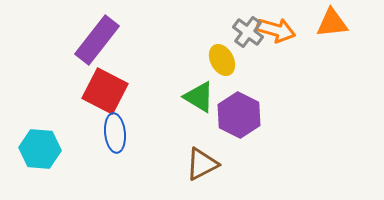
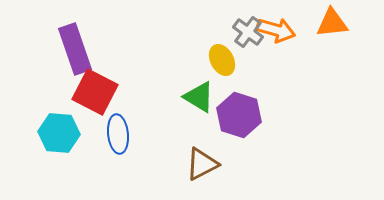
purple rectangle: moved 22 px left, 9 px down; rotated 57 degrees counterclockwise
red square: moved 10 px left, 1 px down
purple hexagon: rotated 9 degrees counterclockwise
blue ellipse: moved 3 px right, 1 px down
cyan hexagon: moved 19 px right, 16 px up
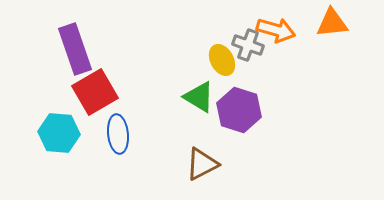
gray cross: moved 13 px down; rotated 16 degrees counterclockwise
red square: rotated 33 degrees clockwise
purple hexagon: moved 5 px up
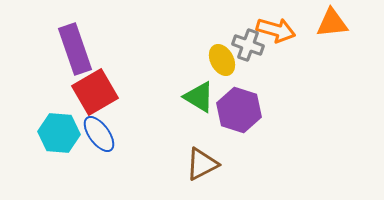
blue ellipse: moved 19 px left; rotated 30 degrees counterclockwise
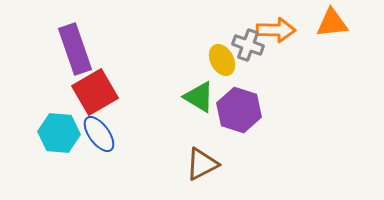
orange arrow: rotated 15 degrees counterclockwise
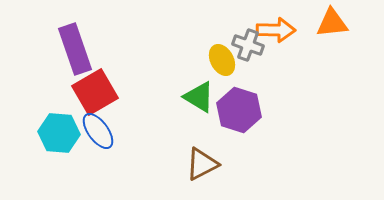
blue ellipse: moved 1 px left, 3 px up
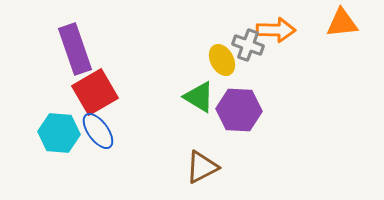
orange triangle: moved 10 px right
purple hexagon: rotated 15 degrees counterclockwise
brown triangle: moved 3 px down
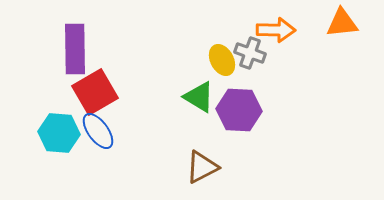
gray cross: moved 2 px right, 8 px down
purple rectangle: rotated 18 degrees clockwise
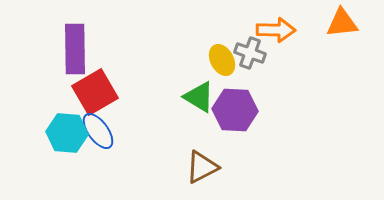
purple hexagon: moved 4 px left
cyan hexagon: moved 8 px right
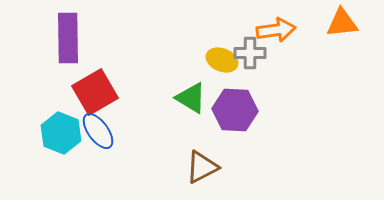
orange arrow: rotated 9 degrees counterclockwise
purple rectangle: moved 7 px left, 11 px up
gray cross: rotated 20 degrees counterclockwise
yellow ellipse: rotated 40 degrees counterclockwise
green triangle: moved 8 px left, 1 px down
cyan hexagon: moved 6 px left; rotated 18 degrees clockwise
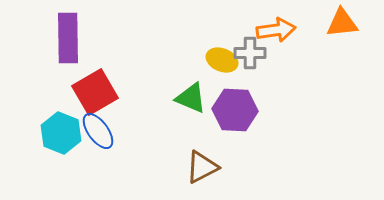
green triangle: rotated 8 degrees counterclockwise
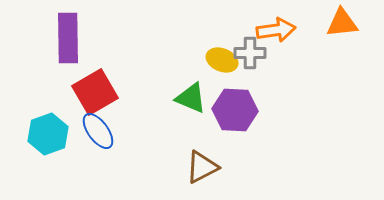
cyan hexagon: moved 13 px left, 1 px down; rotated 18 degrees clockwise
